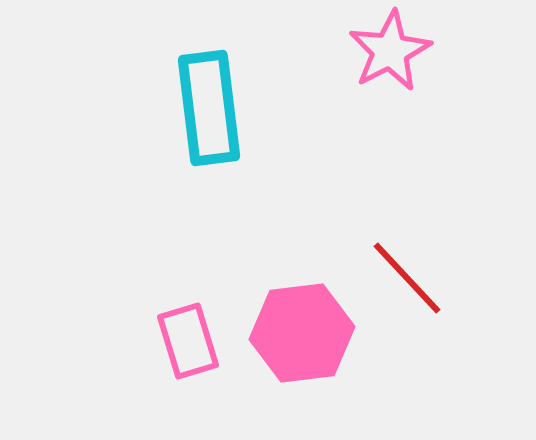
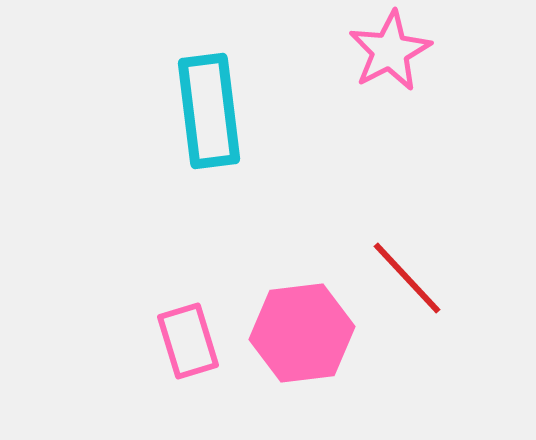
cyan rectangle: moved 3 px down
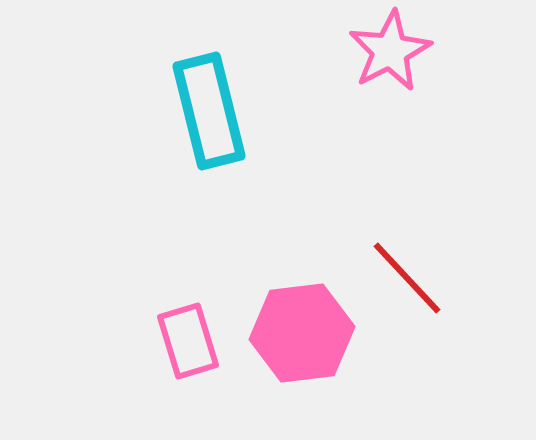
cyan rectangle: rotated 7 degrees counterclockwise
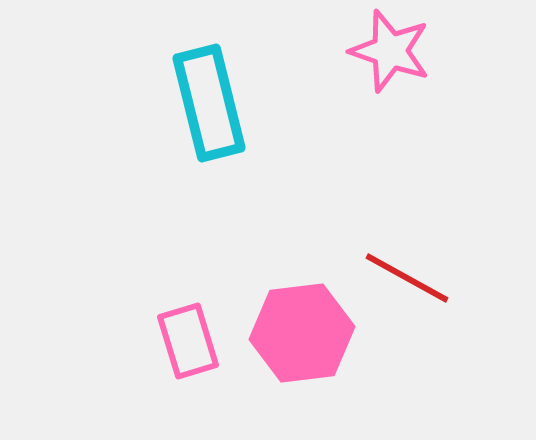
pink star: rotated 26 degrees counterclockwise
cyan rectangle: moved 8 px up
red line: rotated 18 degrees counterclockwise
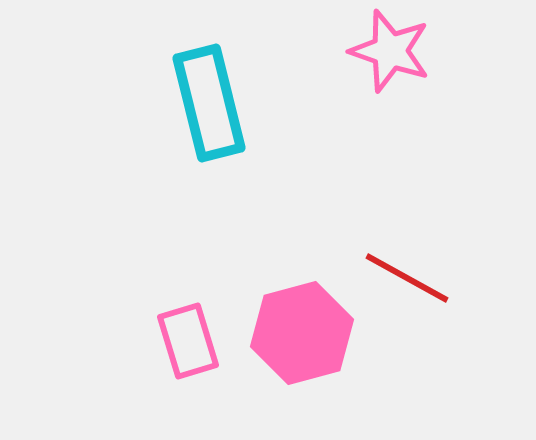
pink hexagon: rotated 8 degrees counterclockwise
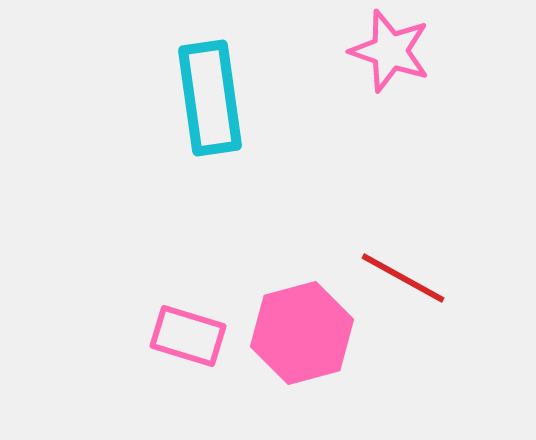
cyan rectangle: moved 1 px right, 5 px up; rotated 6 degrees clockwise
red line: moved 4 px left
pink rectangle: moved 5 px up; rotated 56 degrees counterclockwise
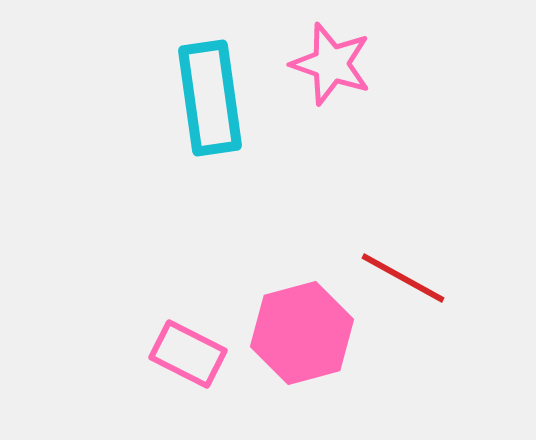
pink star: moved 59 px left, 13 px down
pink rectangle: moved 18 px down; rotated 10 degrees clockwise
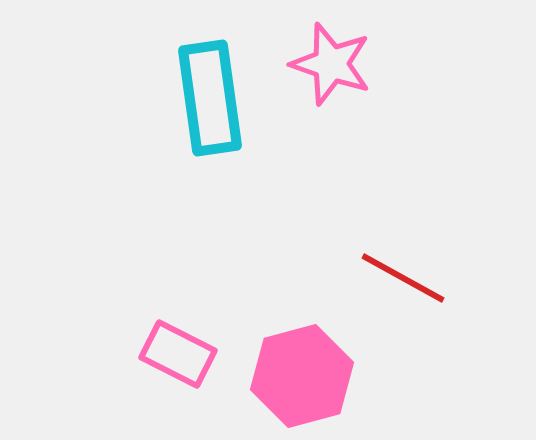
pink hexagon: moved 43 px down
pink rectangle: moved 10 px left
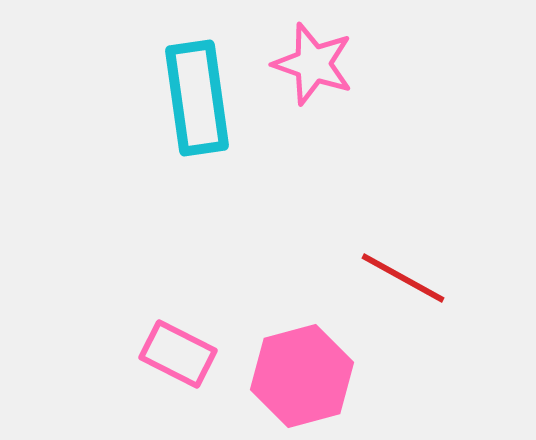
pink star: moved 18 px left
cyan rectangle: moved 13 px left
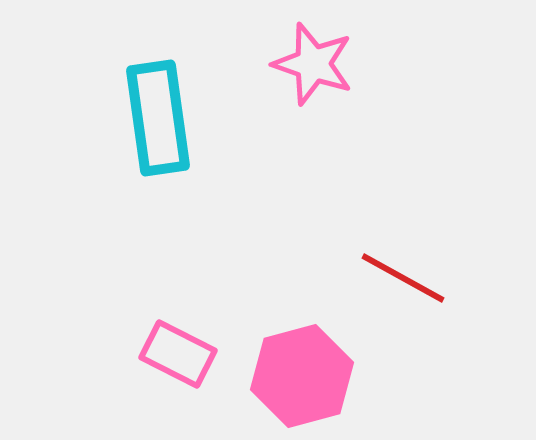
cyan rectangle: moved 39 px left, 20 px down
